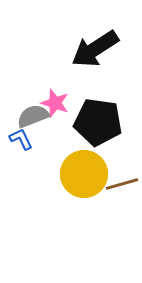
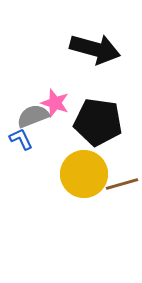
black arrow: rotated 132 degrees counterclockwise
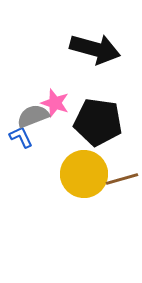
blue L-shape: moved 2 px up
brown line: moved 5 px up
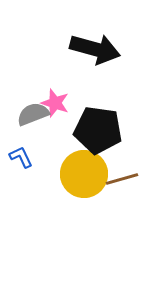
gray semicircle: moved 2 px up
black pentagon: moved 8 px down
blue L-shape: moved 20 px down
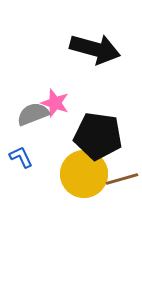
black pentagon: moved 6 px down
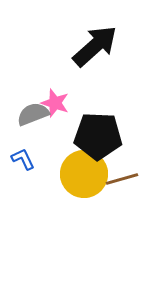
black arrow: moved 3 px up; rotated 57 degrees counterclockwise
black pentagon: rotated 6 degrees counterclockwise
blue L-shape: moved 2 px right, 2 px down
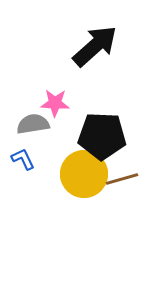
pink star: rotated 16 degrees counterclockwise
gray semicircle: moved 10 px down; rotated 12 degrees clockwise
black pentagon: moved 4 px right
